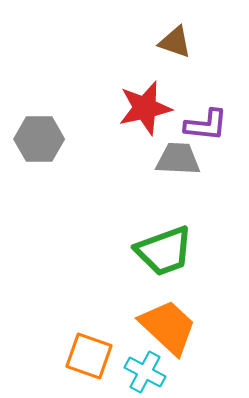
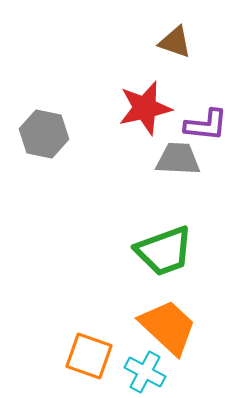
gray hexagon: moved 5 px right, 5 px up; rotated 12 degrees clockwise
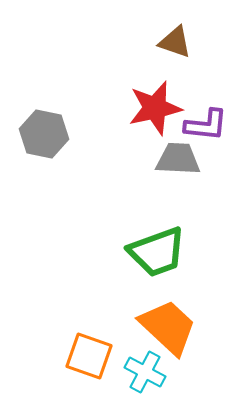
red star: moved 10 px right
green trapezoid: moved 7 px left, 1 px down
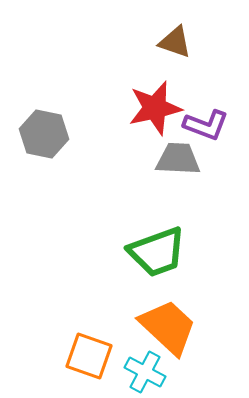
purple L-shape: rotated 15 degrees clockwise
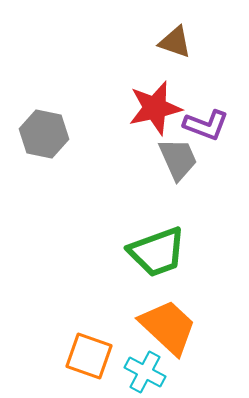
gray trapezoid: rotated 63 degrees clockwise
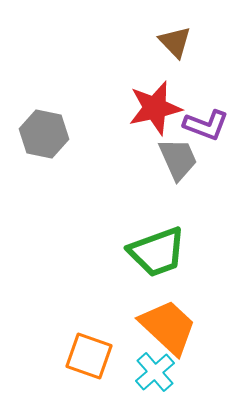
brown triangle: rotated 27 degrees clockwise
cyan cross: moved 10 px right; rotated 21 degrees clockwise
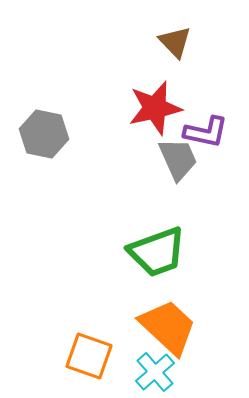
purple L-shape: moved 7 px down; rotated 9 degrees counterclockwise
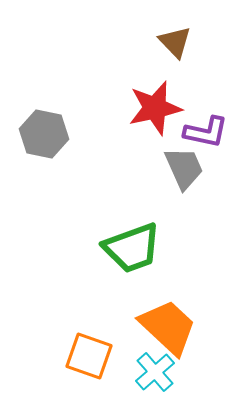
gray trapezoid: moved 6 px right, 9 px down
green trapezoid: moved 25 px left, 4 px up
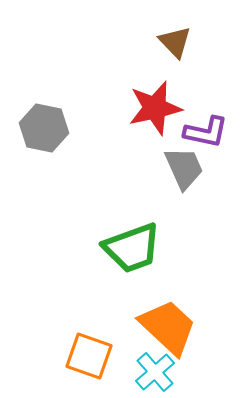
gray hexagon: moved 6 px up
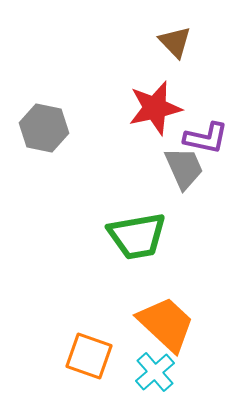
purple L-shape: moved 6 px down
green trapezoid: moved 5 px right, 12 px up; rotated 10 degrees clockwise
orange trapezoid: moved 2 px left, 3 px up
